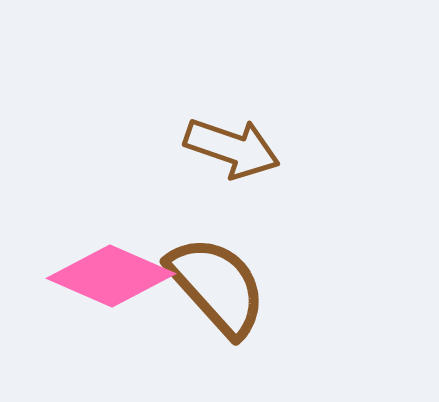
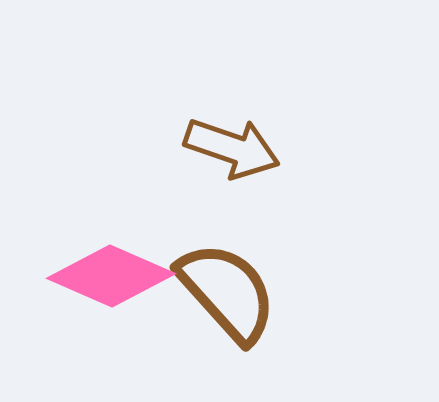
brown semicircle: moved 10 px right, 6 px down
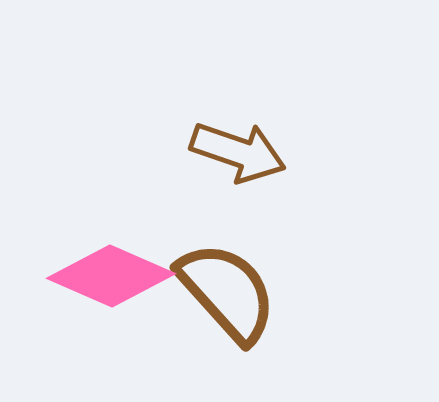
brown arrow: moved 6 px right, 4 px down
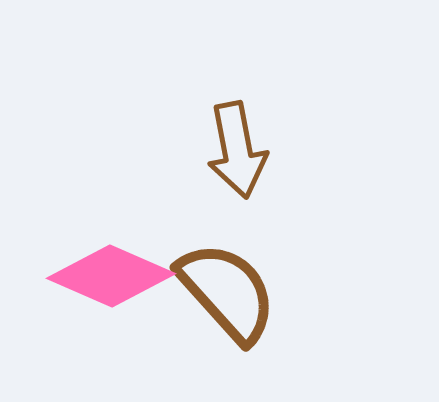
brown arrow: moved 1 px left, 2 px up; rotated 60 degrees clockwise
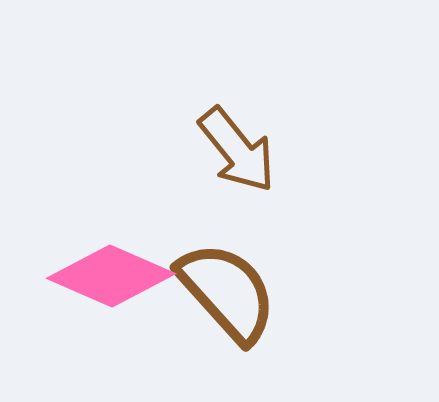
brown arrow: rotated 28 degrees counterclockwise
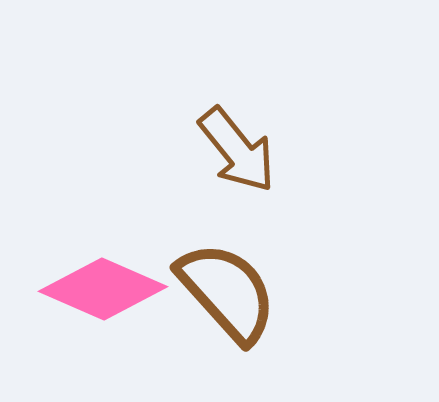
pink diamond: moved 8 px left, 13 px down
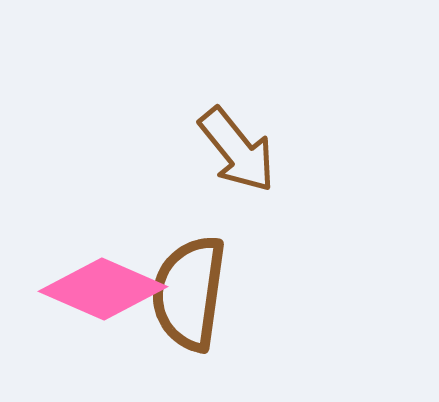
brown semicircle: moved 38 px left, 1 px down; rotated 130 degrees counterclockwise
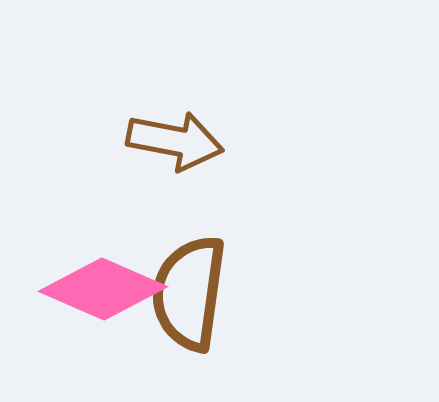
brown arrow: moved 62 px left, 9 px up; rotated 40 degrees counterclockwise
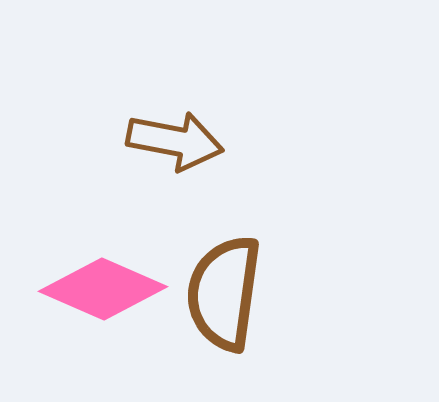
brown semicircle: moved 35 px right
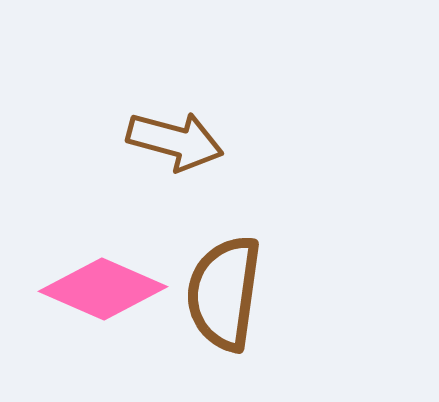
brown arrow: rotated 4 degrees clockwise
